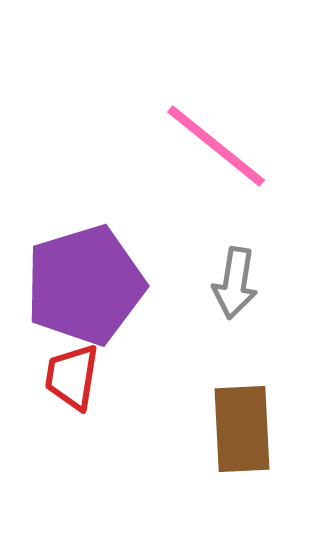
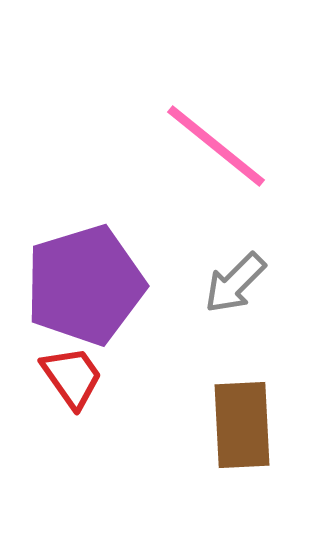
gray arrow: rotated 36 degrees clockwise
red trapezoid: rotated 136 degrees clockwise
brown rectangle: moved 4 px up
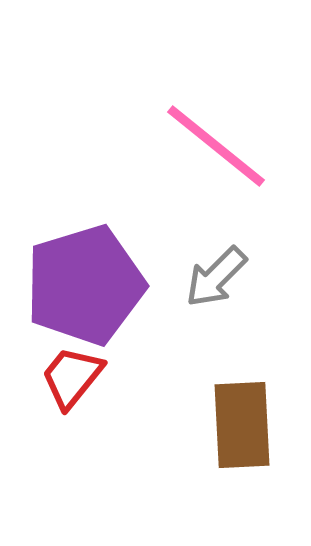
gray arrow: moved 19 px left, 6 px up
red trapezoid: rotated 106 degrees counterclockwise
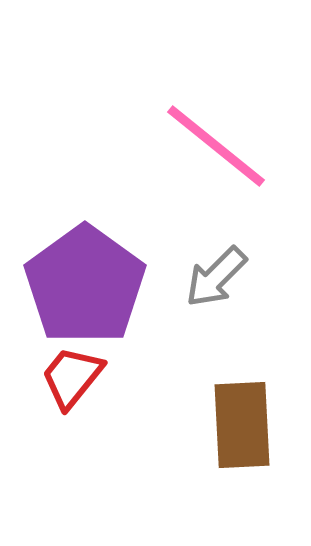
purple pentagon: rotated 19 degrees counterclockwise
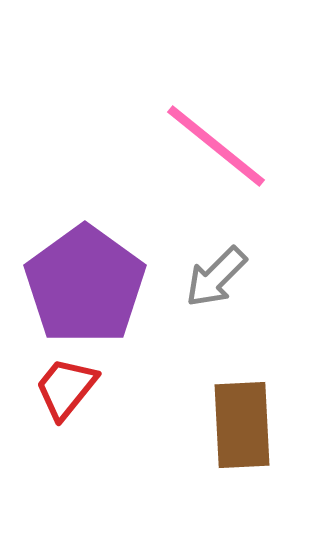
red trapezoid: moved 6 px left, 11 px down
